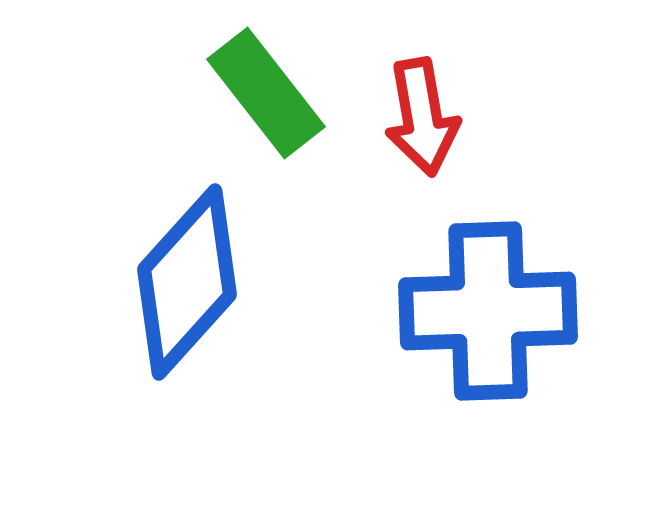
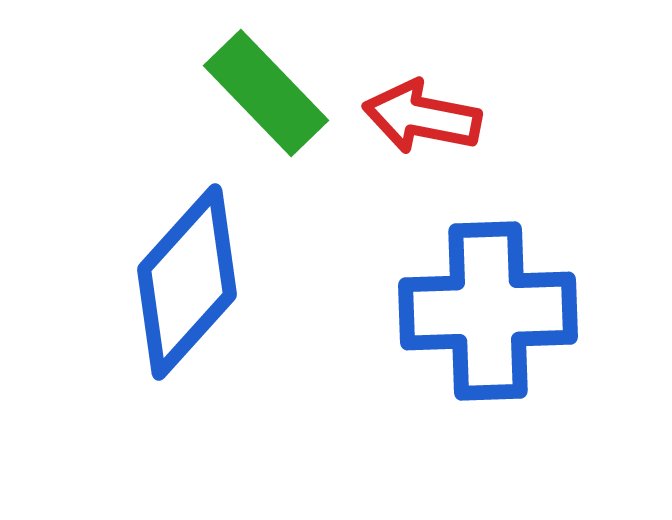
green rectangle: rotated 6 degrees counterclockwise
red arrow: rotated 111 degrees clockwise
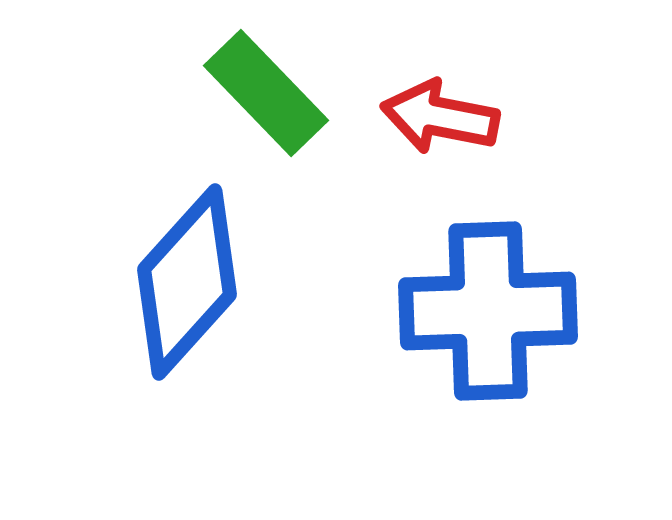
red arrow: moved 18 px right
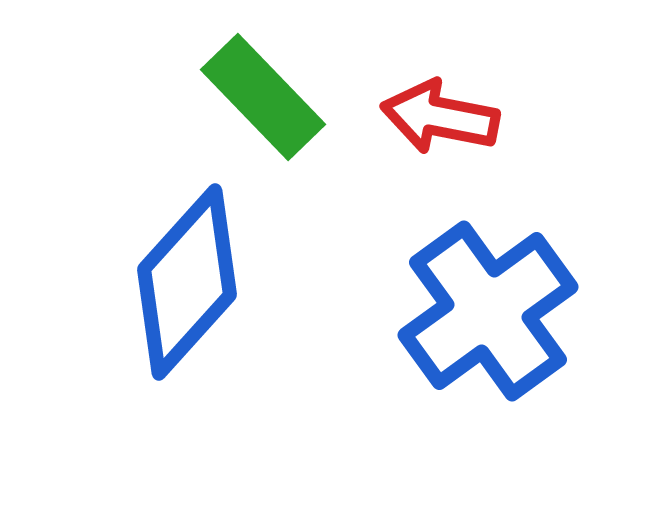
green rectangle: moved 3 px left, 4 px down
blue cross: rotated 34 degrees counterclockwise
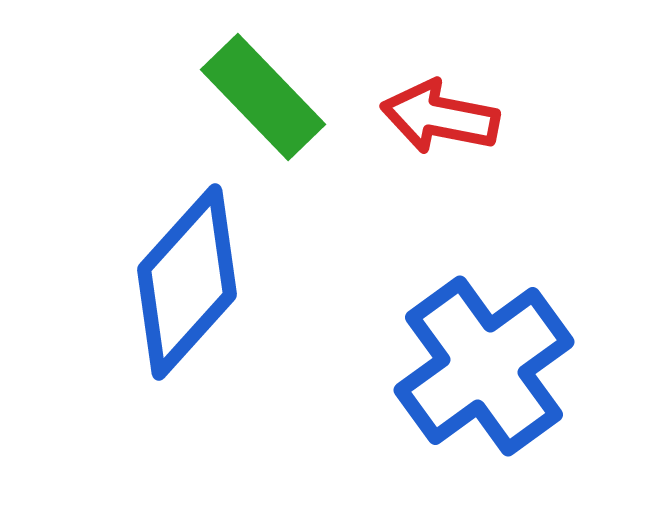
blue cross: moved 4 px left, 55 px down
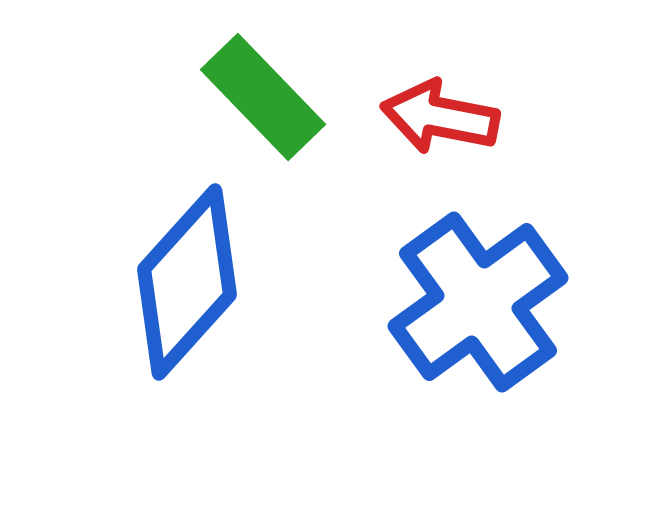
blue cross: moved 6 px left, 64 px up
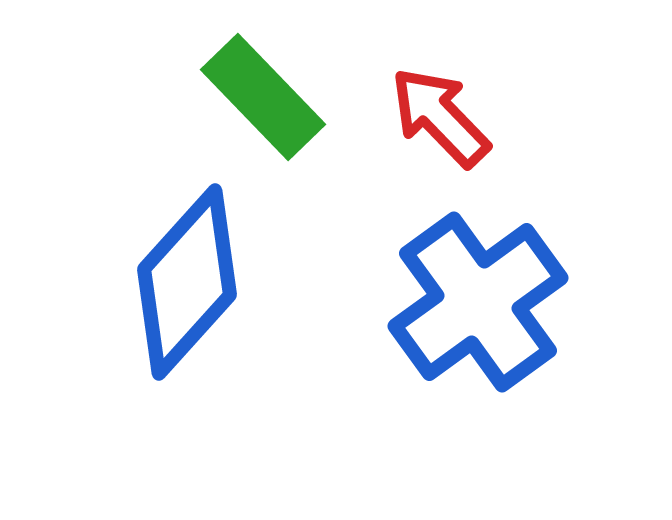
red arrow: rotated 35 degrees clockwise
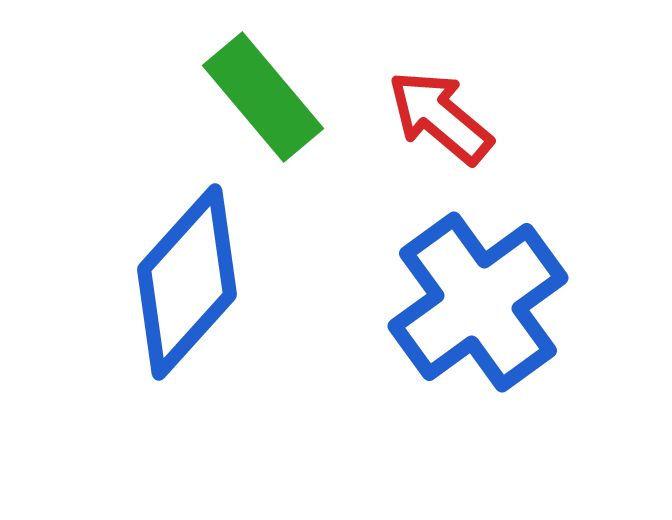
green rectangle: rotated 4 degrees clockwise
red arrow: rotated 6 degrees counterclockwise
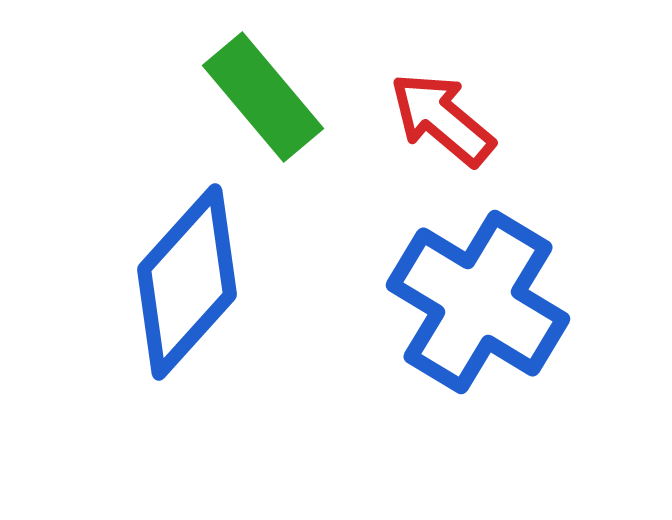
red arrow: moved 2 px right, 2 px down
blue cross: rotated 23 degrees counterclockwise
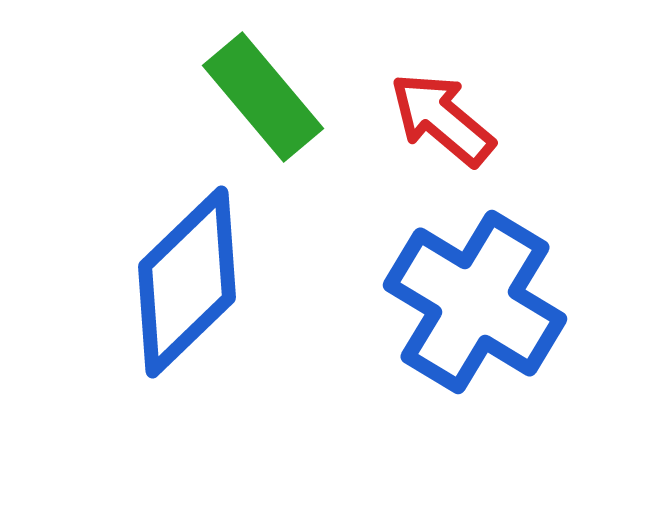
blue diamond: rotated 4 degrees clockwise
blue cross: moved 3 px left
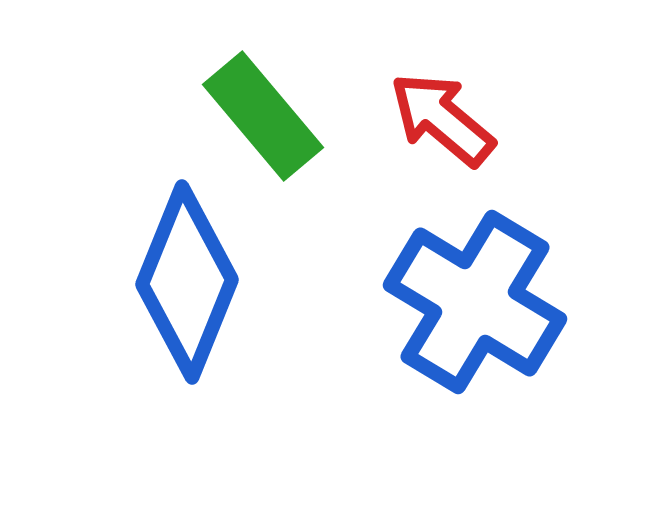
green rectangle: moved 19 px down
blue diamond: rotated 24 degrees counterclockwise
